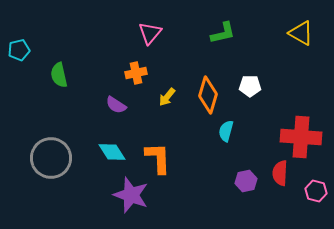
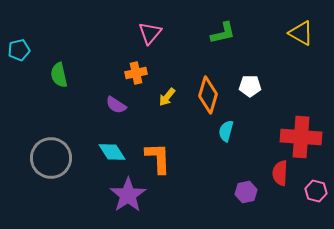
purple hexagon: moved 11 px down
purple star: moved 3 px left; rotated 18 degrees clockwise
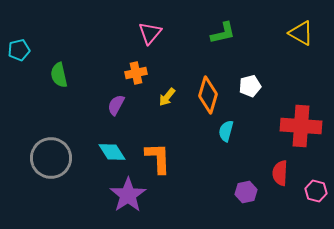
white pentagon: rotated 15 degrees counterclockwise
purple semicircle: rotated 85 degrees clockwise
red cross: moved 11 px up
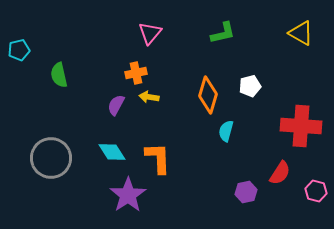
yellow arrow: moved 18 px left; rotated 60 degrees clockwise
red semicircle: rotated 150 degrees counterclockwise
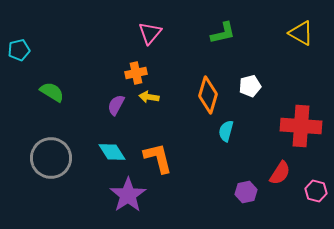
green semicircle: moved 7 px left, 17 px down; rotated 135 degrees clockwise
orange L-shape: rotated 12 degrees counterclockwise
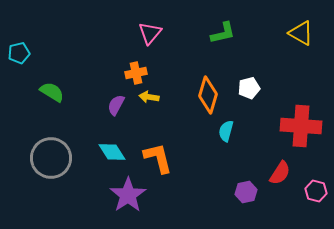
cyan pentagon: moved 3 px down
white pentagon: moved 1 px left, 2 px down
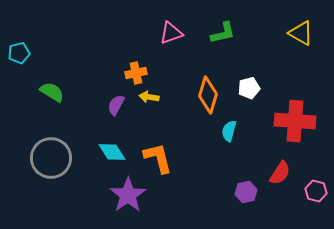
pink triangle: moved 21 px right; rotated 30 degrees clockwise
red cross: moved 6 px left, 5 px up
cyan semicircle: moved 3 px right
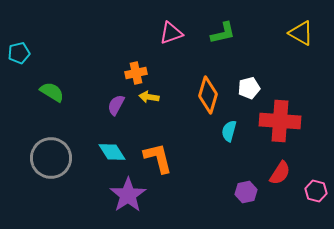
red cross: moved 15 px left
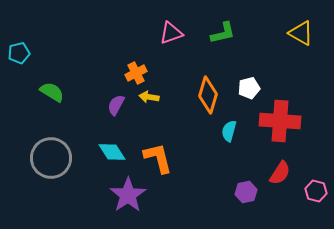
orange cross: rotated 15 degrees counterclockwise
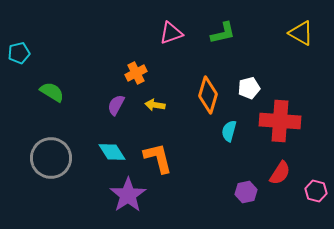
yellow arrow: moved 6 px right, 8 px down
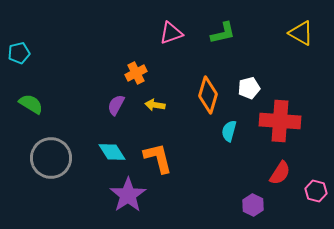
green semicircle: moved 21 px left, 12 px down
purple hexagon: moved 7 px right, 13 px down; rotated 20 degrees counterclockwise
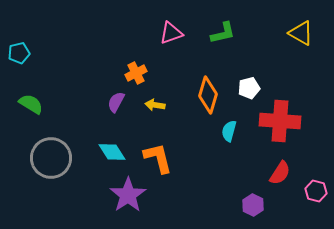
purple semicircle: moved 3 px up
